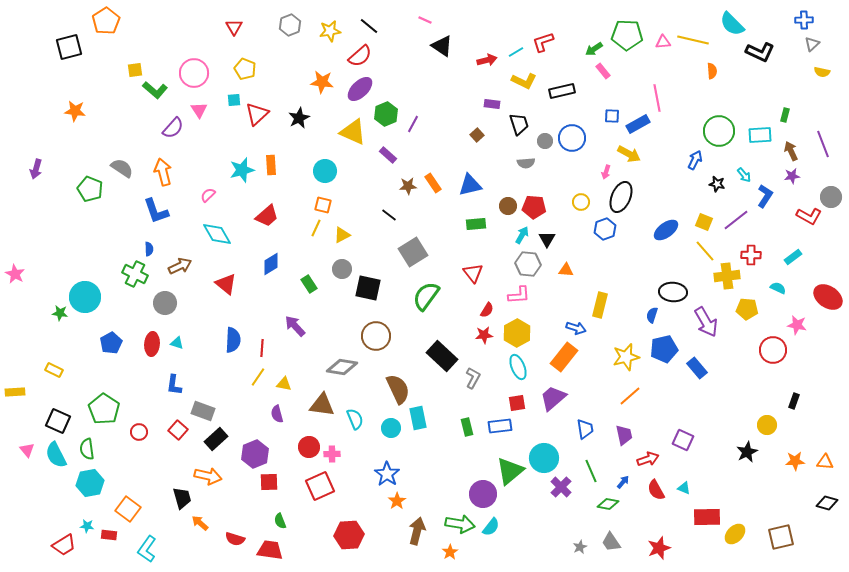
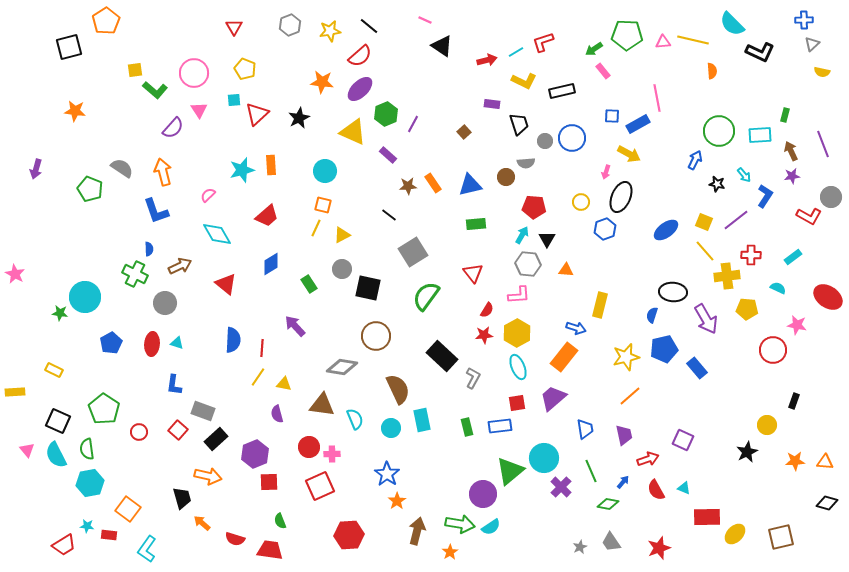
brown square at (477, 135): moved 13 px left, 3 px up
brown circle at (508, 206): moved 2 px left, 29 px up
purple arrow at (706, 322): moved 3 px up
cyan rectangle at (418, 418): moved 4 px right, 2 px down
orange arrow at (200, 523): moved 2 px right
cyan semicircle at (491, 527): rotated 18 degrees clockwise
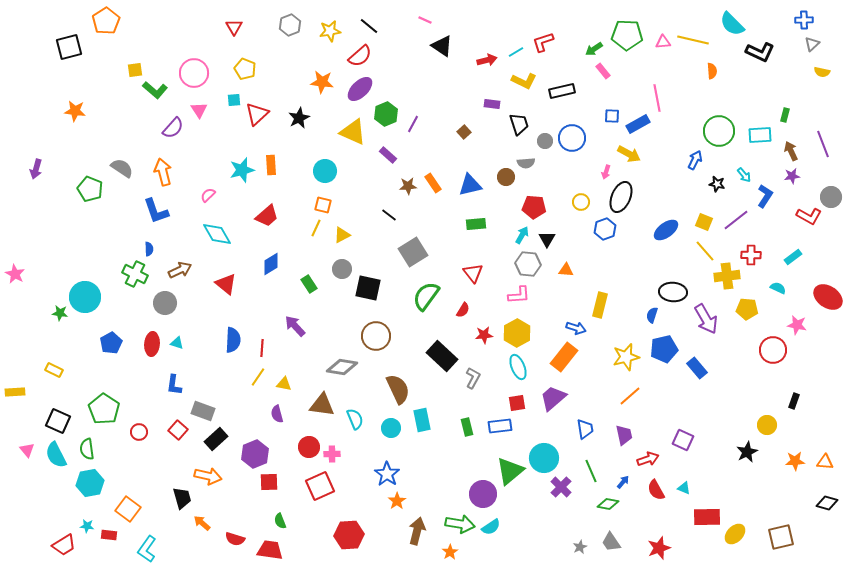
brown arrow at (180, 266): moved 4 px down
red semicircle at (487, 310): moved 24 px left
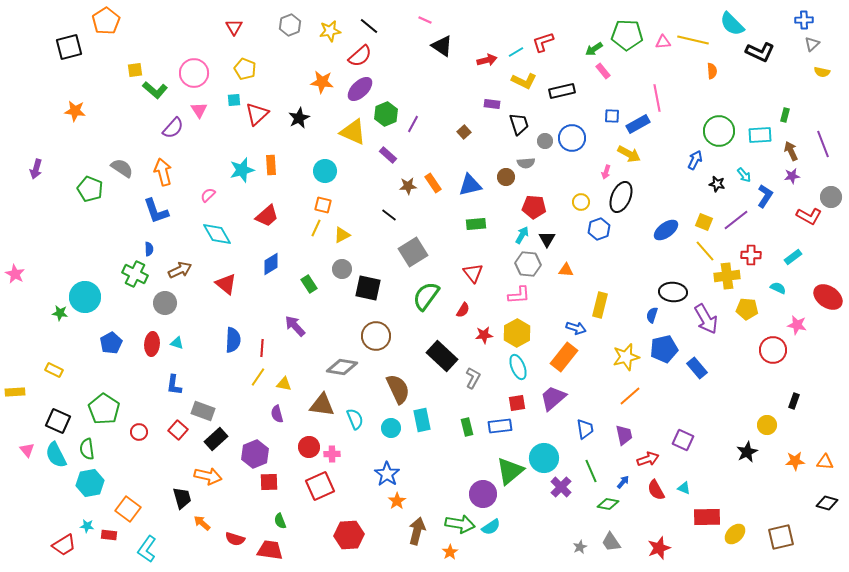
blue hexagon at (605, 229): moved 6 px left
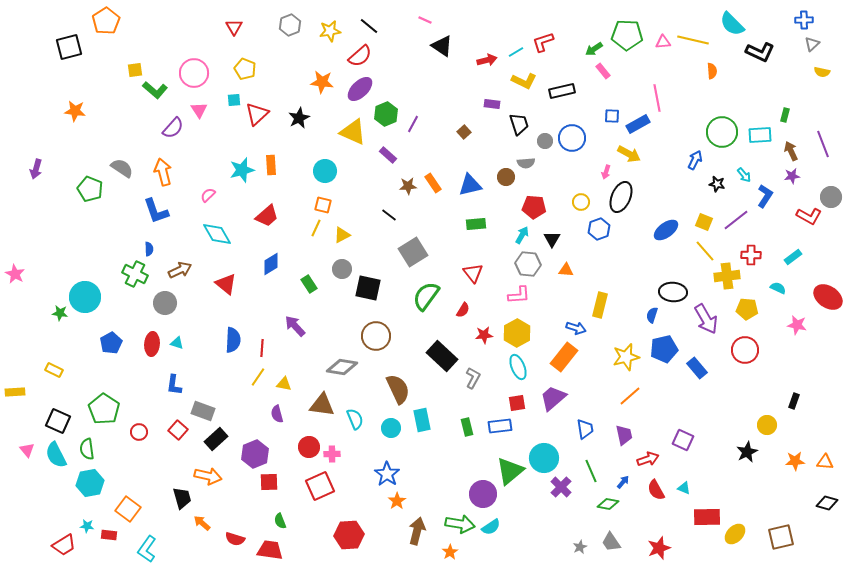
green circle at (719, 131): moved 3 px right, 1 px down
black triangle at (547, 239): moved 5 px right
red circle at (773, 350): moved 28 px left
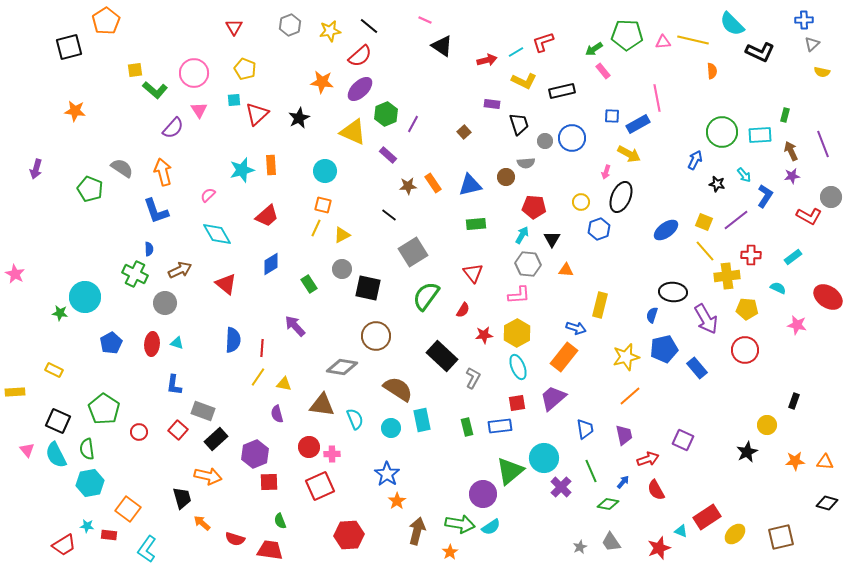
brown semicircle at (398, 389): rotated 32 degrees counterclockwise
cyan triangle at (684, 488): moved 3 px left, 43 px down
red rectangle at (707, 517): rotated 32 degrees counterclockwise
